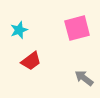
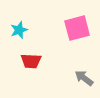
red trapezoid: rotated 40 degrees clockwise
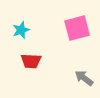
cyan star: moved 2 px right
